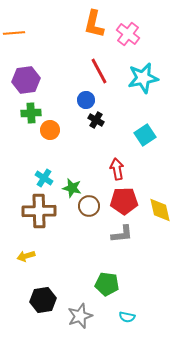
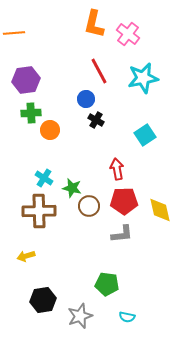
blue circle: moved 1 px up
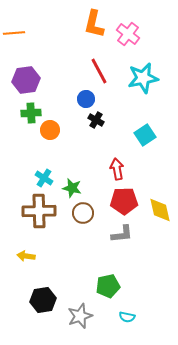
brown circle: moved 6 px left, 7 px down
yellow arrow: rotated 24 degrees clockwise
green pentagon: moved 1 px right, 2 px down; rotated 20 degrees counterclockwise
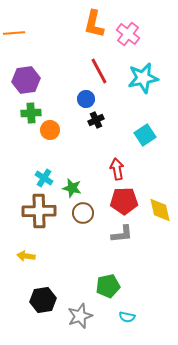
black cross: rotated 35 degrees clockwise
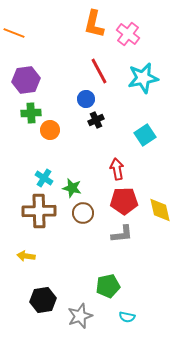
orange line: rotated 25 degrees clockwise
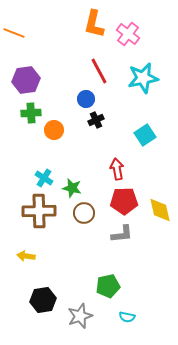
orange circle: moved 4 px right
brown circle: moved 1 px right
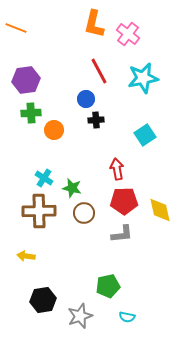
orange line: moved 2 px right, 5 px up
black cross: rotated 21 degrees clockwise
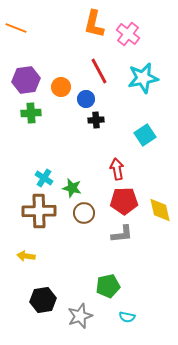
orange circle: moved 7 px right, 43 px up
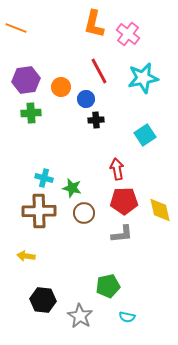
cyan cross: rotated 18 degrees counterclockwise
black hexagon: rotated 15 degrees clockwise
gray star: rotated 20 degrees counterclockwise
